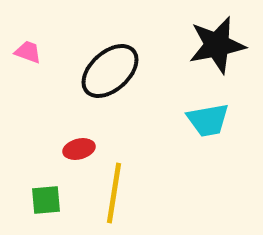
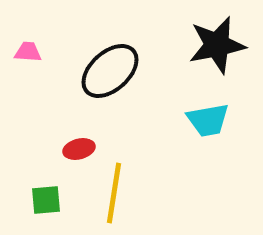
pink trapezoid: rotated 16 degrees counterclockwise
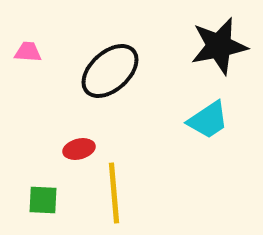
black star: moved 2 px right, 1 px down
cyan trapezoid: rotated 24 degrees counterclockwise
yellow line: rotated 14 degrees counterclockwise
green square: moved 3 px left; rotated 8 degrees clockwise
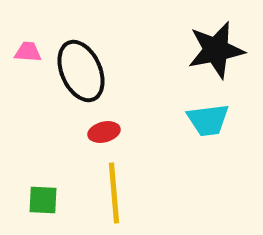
black star: moved 3 px left, 4 px down
black ellipse: moved 29 px left; rotated 72 degrees counterclockwise
cyan trapezoid: rotated 27 degrees clockwise
red ellipse: moved 25 px right, 17 px up
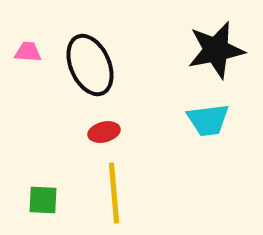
black ellipse: moved 9 px right, 6 px up
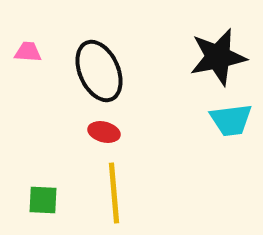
black star: moved 2 px right, 7 px down
black ellipse: moved 9 px right, 6 px down
cyan trapezoid: moved 23 px right
red ellipse: rotated 28 degrees clockwise
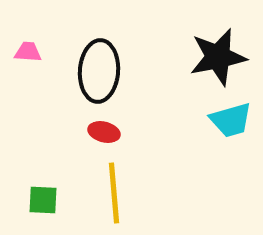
black ellipse: rotated 28 degrees clockwise
cyan trapezoid: rotated 9 degrees counterclockwise
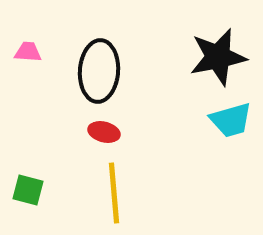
green square: moved 15 px left, 10 px up; rotated 12 degrees clockwise
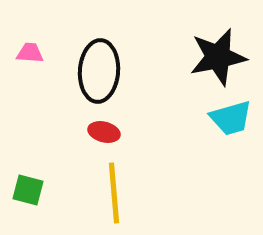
pink trapezoid: moved 2 px right, 1 px down
cyan trapezoid: moved 2 px up
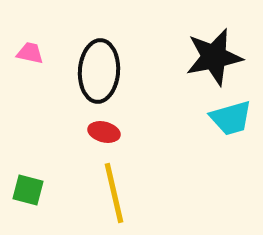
pink trapezoid: rotated 8 degrees clockwise
black star: moved 4 px left
yellow line: rotated 8 degrees counterclockwise
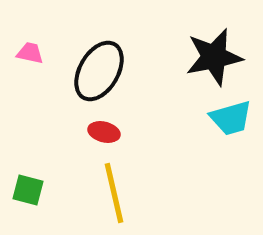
black ellipse: rotated 26 degrees clockwise
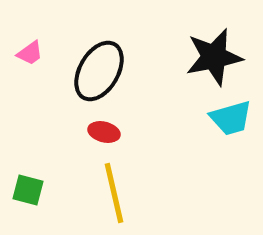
pink trapezoid: rotated 132 degrees clockwise
